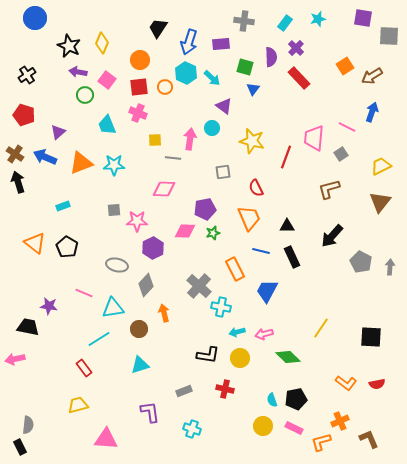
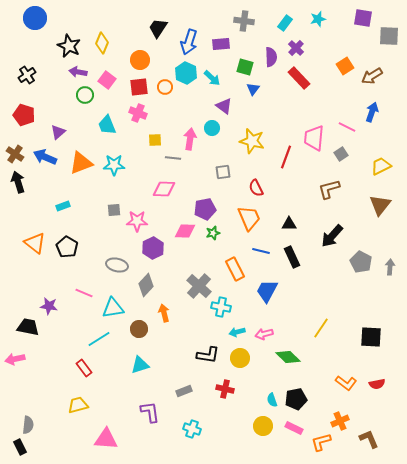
brown triangle at (380, 202): moved 3 px down
black triangle at (287, 226): moved 2 px right, 2 px up
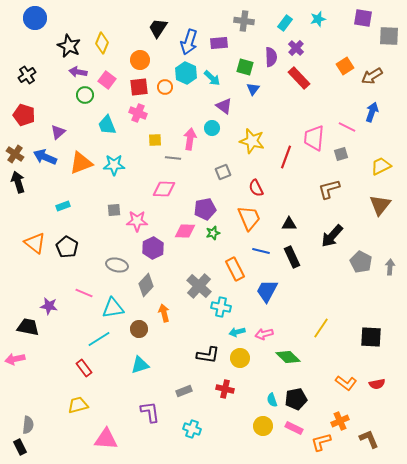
purple rectangle at (221, 44): moved 2 px left, 1 px up
gray square at (341, 154): rotated 16 degrees clockwise
gray square at (223, 172): rotated 14 degrees counterclockwise
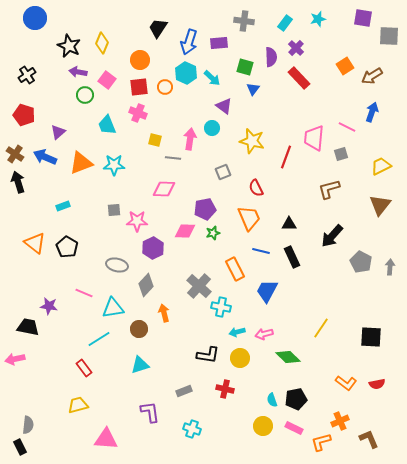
yellow square at (155, 140): rotated 16 degrees clockwise
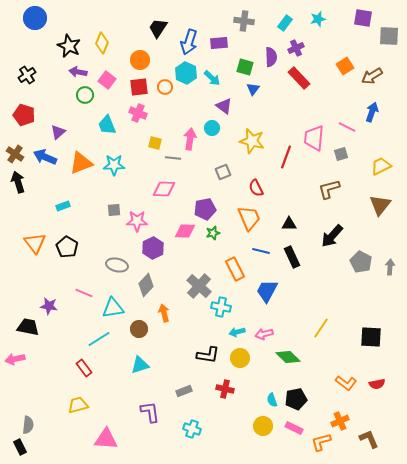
purple cross at (296, 48): rotated 21 degrees clockwise
yellow square at (155, 140): moved 3 px down
orange triangle at (35, 243): rotated 15 degrees clockwise
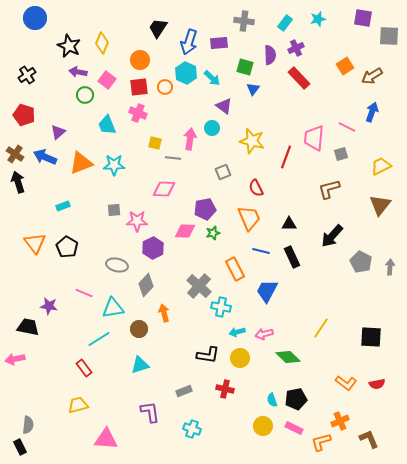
purple semicircle at (271, 57): moved 1 px left, 2 px up
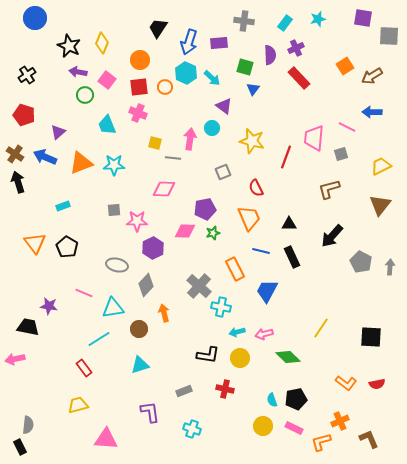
blue arrow at (372, 112): rotated 108 degrees counterclockwise
